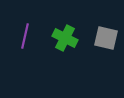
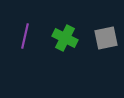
gray square: rotated 25 degrees counterclockwise
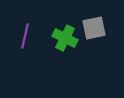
gray square: moved 12 px left, 10 px up
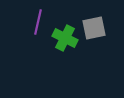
purple line: moved 13 px right, 14 px up
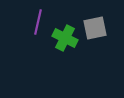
gray square: moved 1 px right
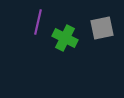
gray square: moved 7 px right
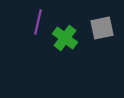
green cross: rotated 10 degrees clockwise
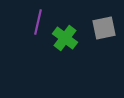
gray square: moved 2 px right
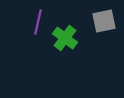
gray square: moved 7 px up
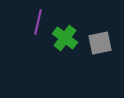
gray square: moved 4 px left, 22 px down
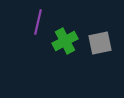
green cross: moved 3 px down; rotated 25 degrees clockwise
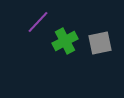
purple line: rotated 30 degrees clockwise
